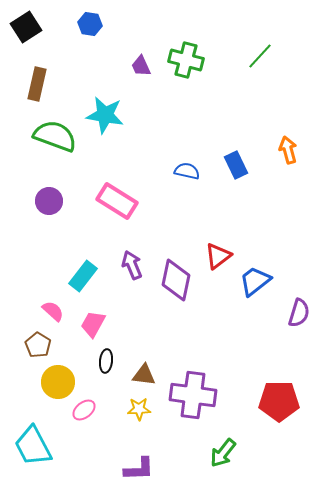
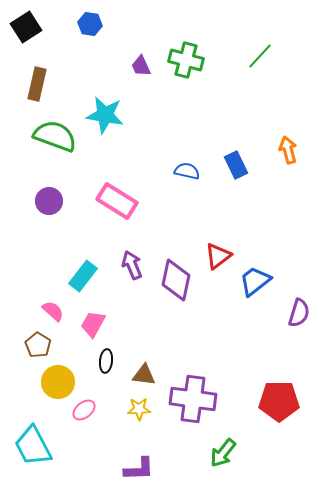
purple cross: moved 4 px down
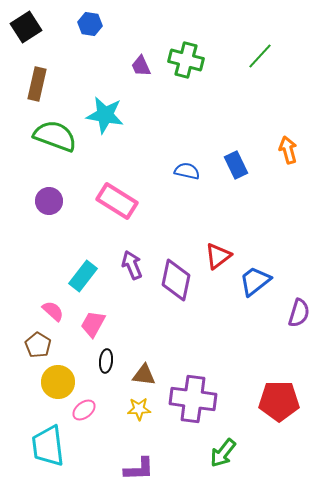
cyan trapezoid: moved 15 px right; rotated 21 degrees clockwise
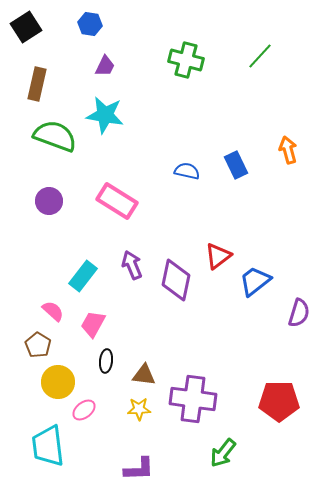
purple trapezoid: moved 36 px left; rotated 130 degrees counterclockwise
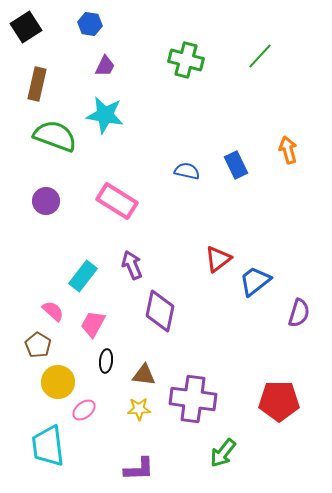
purple circle: moved 3 px left
red triangle: moved 3 px down
purple diamond: moved 16 px left, 31 px down
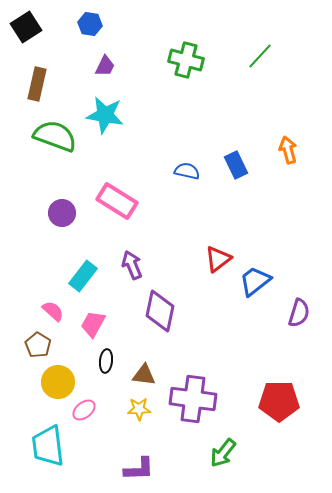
purple circle: moved 16 px right, 12 px down
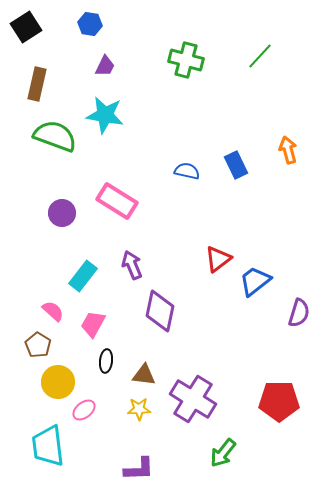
purple cross: rotated 24 degrees clockwise
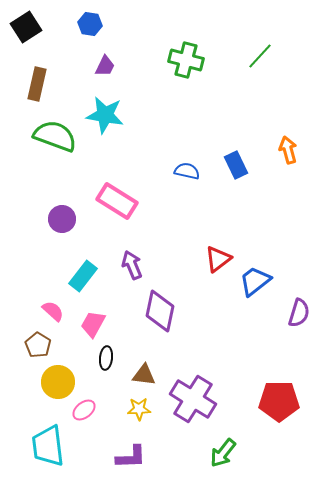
purple circle: moved 6 px down
black ellipse: moved 3 px up
purple L-shape: moved 8 px left, 12 px up
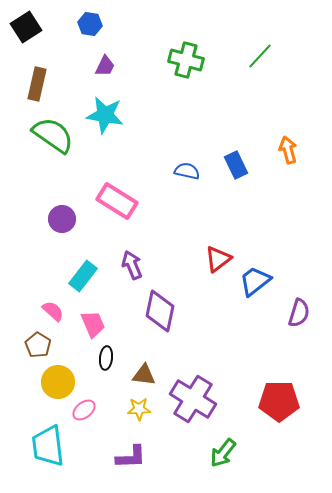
green semicircle: moved 2 px left, 1 px up; rotated 15 degrees clockwise
pink trapezoid: rotated 128 degrees clockwise
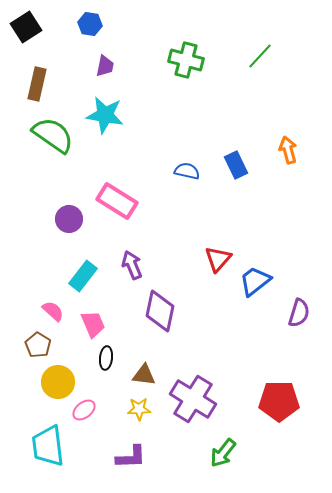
purple trapezoid: rotated 15 degrees counterclockwise
purple circle: moved 7 px right
red triangle: rotated 12 degrees counterclockwise
